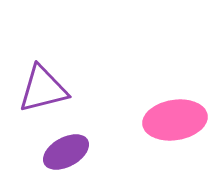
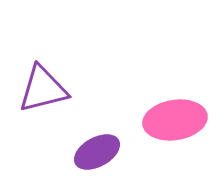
purple ellipse: moved 31 px right
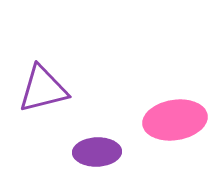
purple ellipse: rotated 27 degrees clockwise
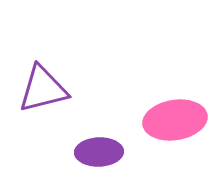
purple ellipse: moved 2 px right
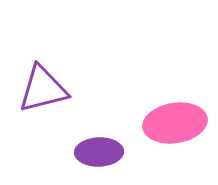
pink ellipse: moved 3 px down
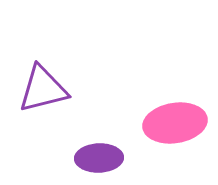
purple ellipse: moved 6 px down
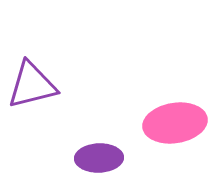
purple triangle: moved 11 px left, 4 px up
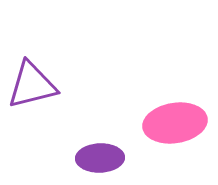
purple ellipse: moved 1 px right
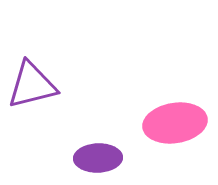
purple ellipse: moved 2 px left
